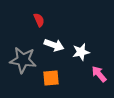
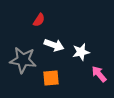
red semicircle: rotated 56 degrees clockwise
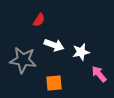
orange square: moved 3 px right, 5 px down
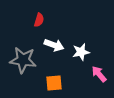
red semicircle: rotated 16 degrees counterclockwise
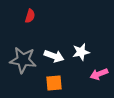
red semicircle: moved 9 px left, 4 px up
white arrow: moved 11 px down
pink arrow: rotated 72 degrees counterclockwise
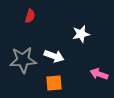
white star: moved 18 px up
gray star: rotated 12 degrees counterclockwise
pink arrow: rotated 42 degrees clockwise
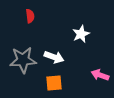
red semicircle: rotated 24 degrees counterclockwise
white star: rotated 12 degrees counterclockwise
white arrow: moved 1 px down
pink arrow: moved 1 px right, 1 px down
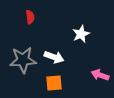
red semicircle: moved 1 px down
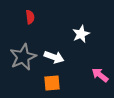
gray star: moved 3 px up; rotated 20 degrees counterclockwise
pink arrow: rotated 18 degrees clockwise
orange square: moved 2 px left
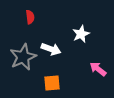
white arrow: moved 3 px left, 8 px up
pink arrow: moved 2 px left, 6 px up
